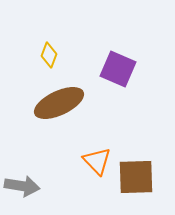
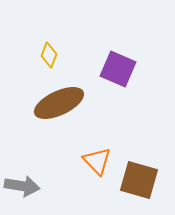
brown square: moved 3 px right, 3 px down; rotated 18 degrees clockwise
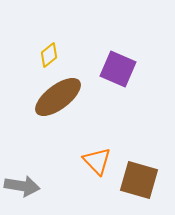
yellow diamond: rotated 30 degrees clockwise
brown ellipse: moved 1 px left, 6 px up; rotated 12 degrees counterclockwise
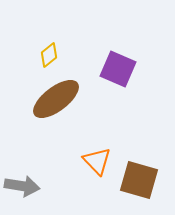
brown ellipse: moved 2 px left, 2 px down
